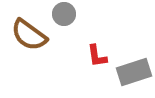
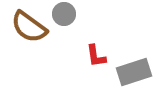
brown semicircle: moved 8 px up
red L-shape: moved 1 px left
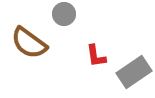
brown semicircle: moved 16 px down
gray rectangle: rotated 16 degrees counterclockwise
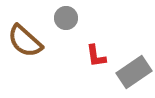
gray circle: moved 2 px right, 4 px down
brown semicircle: moved 4 px left, 2 px up; rotated 6 degrees clockwise
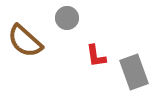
gray circle: moved 1 px right
gray rectangle: rotated 76 degrees counterclockwise
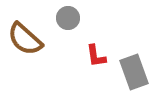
gray circle: moved 1 px right
brown semicircle: moved 2 px up
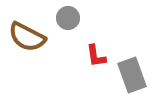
brown semicircle: moved 2 px right, 2 px up; rotated 15 degrees counterclockwise
gray rectangle: moved 2 px left, 3 px down
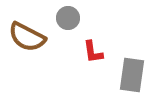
red L-shape: moved 3 px left, 4 px up
gray rectangle: rotated 28 degrees clockwise
